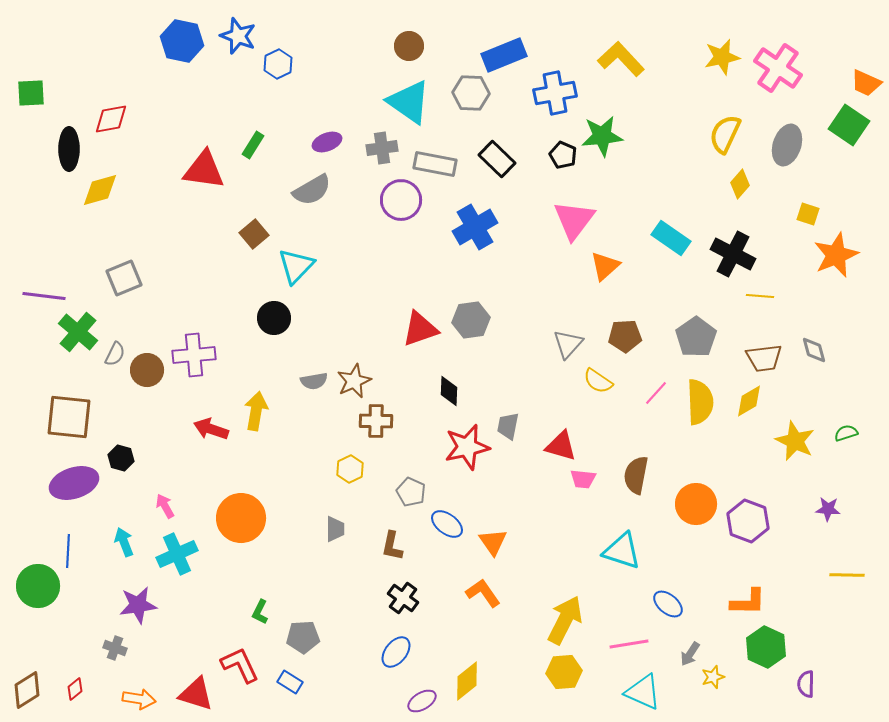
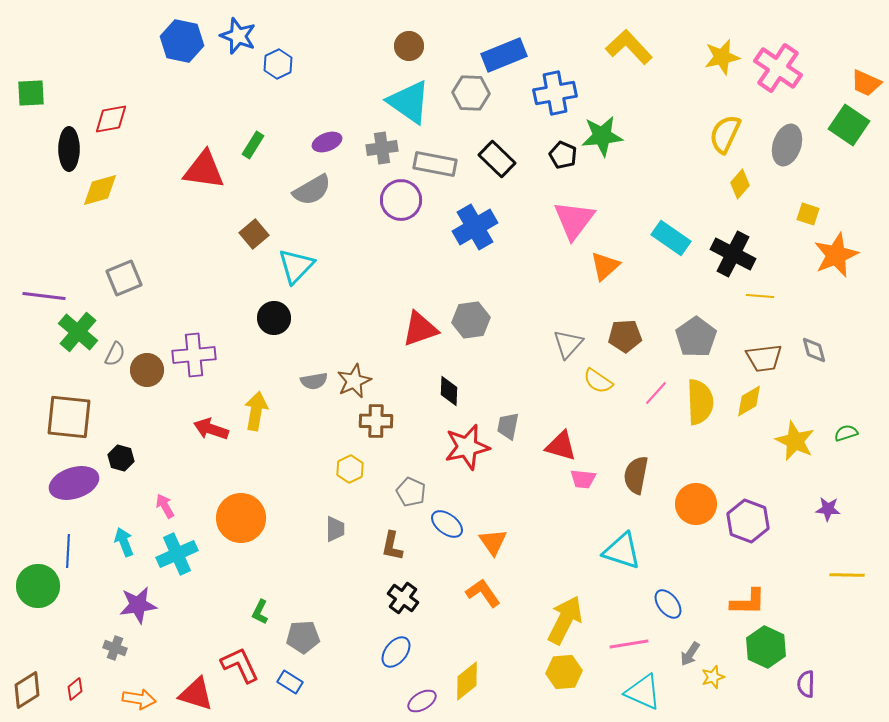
yellow L-shape at (621, 59): moved 8 px right, 12 px up
blue ellipse at (668, 604): rotated 12 degrees clockwise
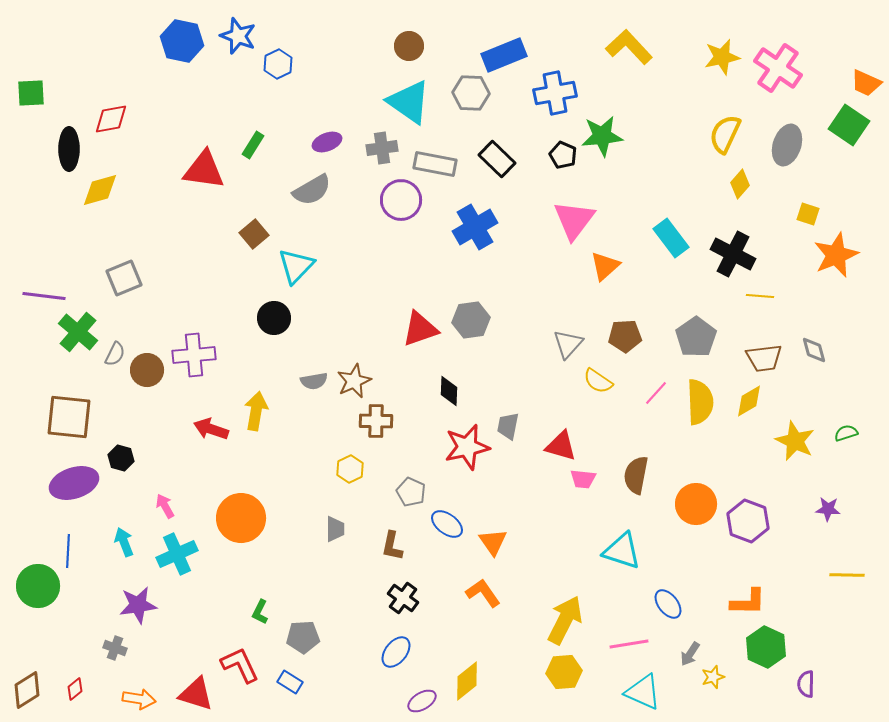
cyan rectangle at (671, 238): rotated 18 degrees clockwise
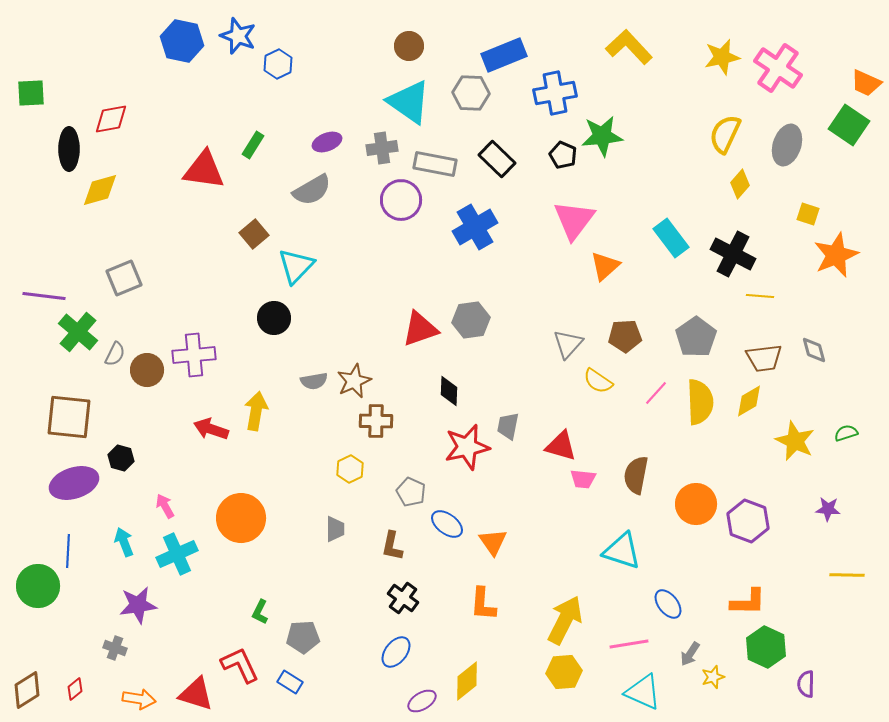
orange L-shape at (483, 593): moved 11 px down; rotated 141 degrees counterclockwise
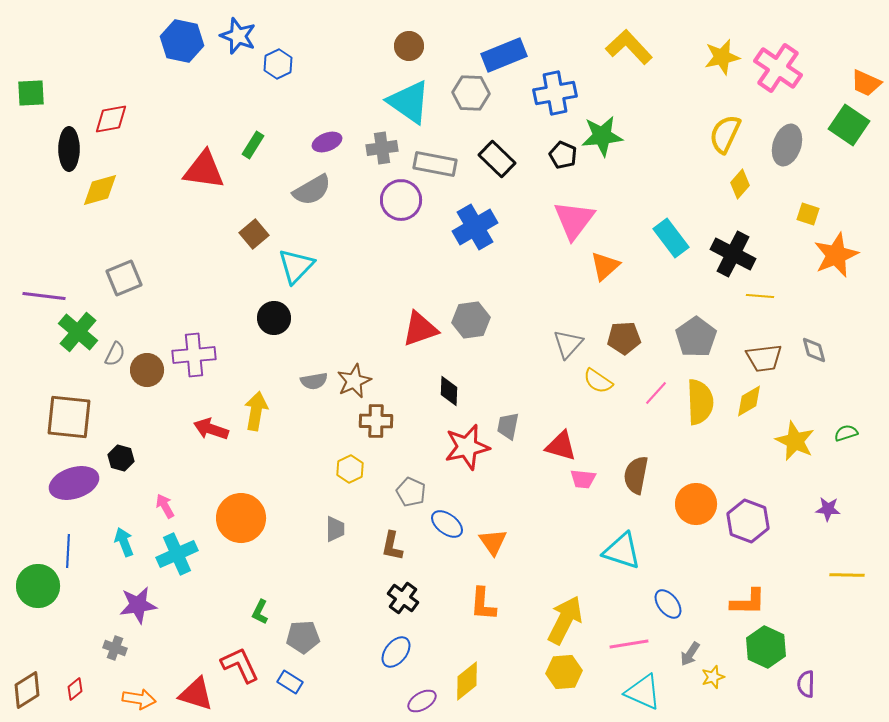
brown pentagon at (625, 336): moved 1 px left, 2 px down
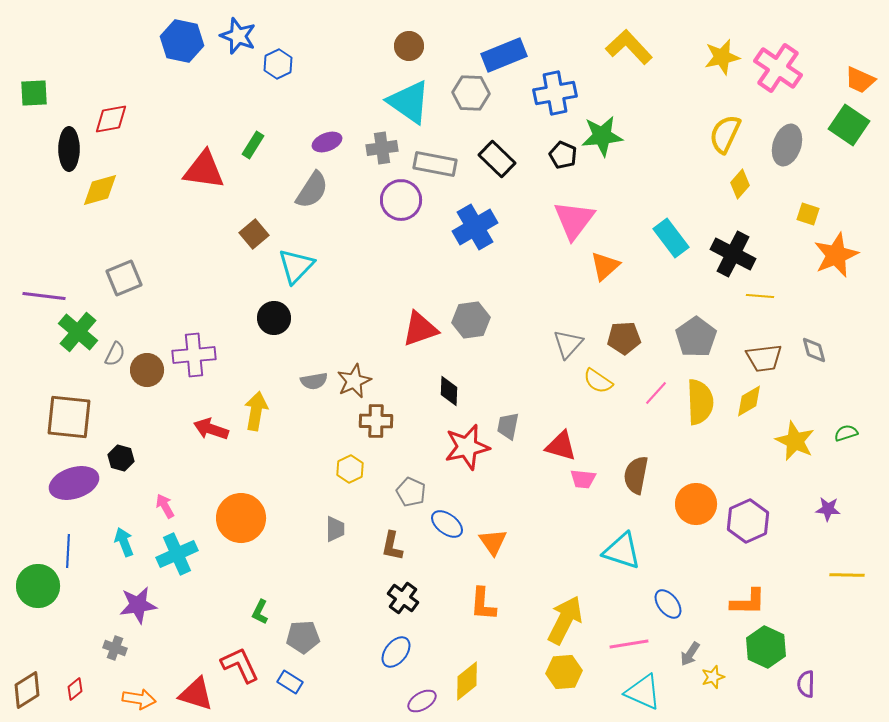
orange trapezoid at (866, 83): moved 6 px left, 3 px up
green square at (31, 93): moved 3 px right
gray semicircle at (312, 190): rotated 27 degrees counterclockwise
purple hexagon at (748, 521): rotated 15 degrees clockwise
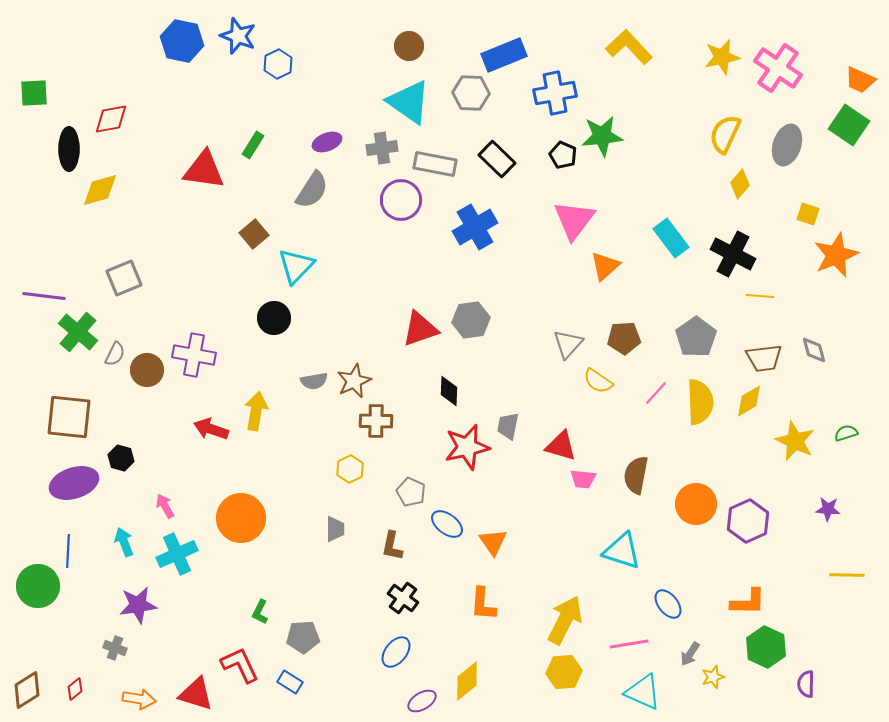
purple cross at (194, 355): rotated 15 degrees clockwise
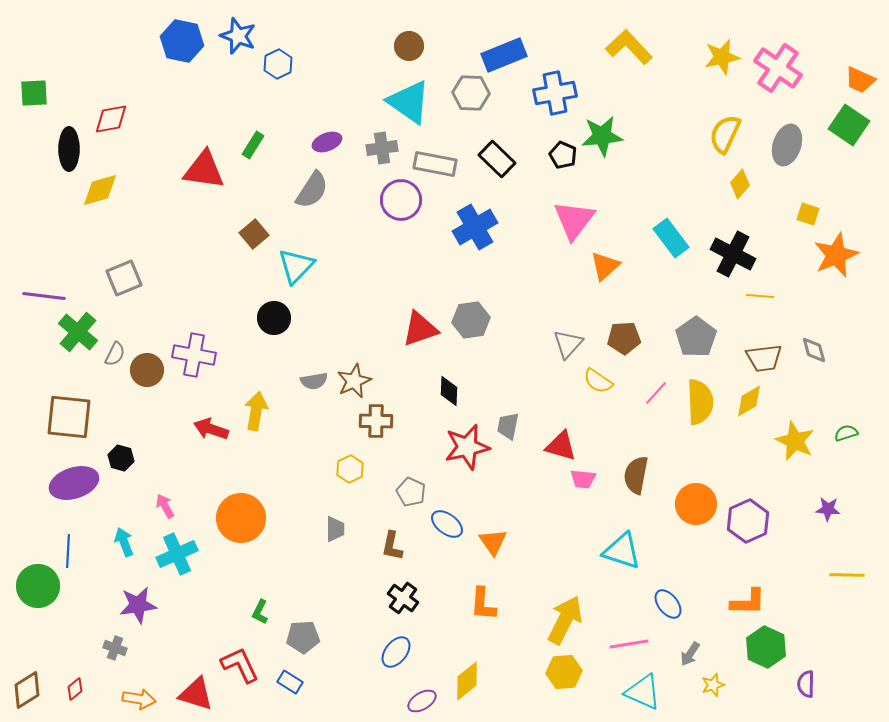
yellow star at (713, 677): moved 8 px down
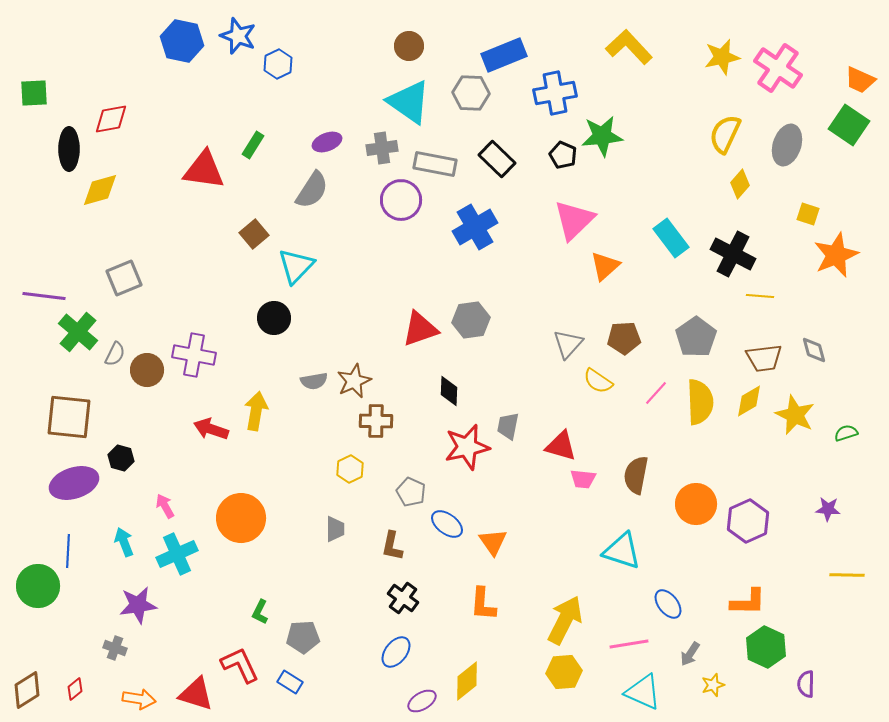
pink triangle at (574, 220): rotated 9 degrees clockwise
yellow star at (795, 441): moved 26 px up
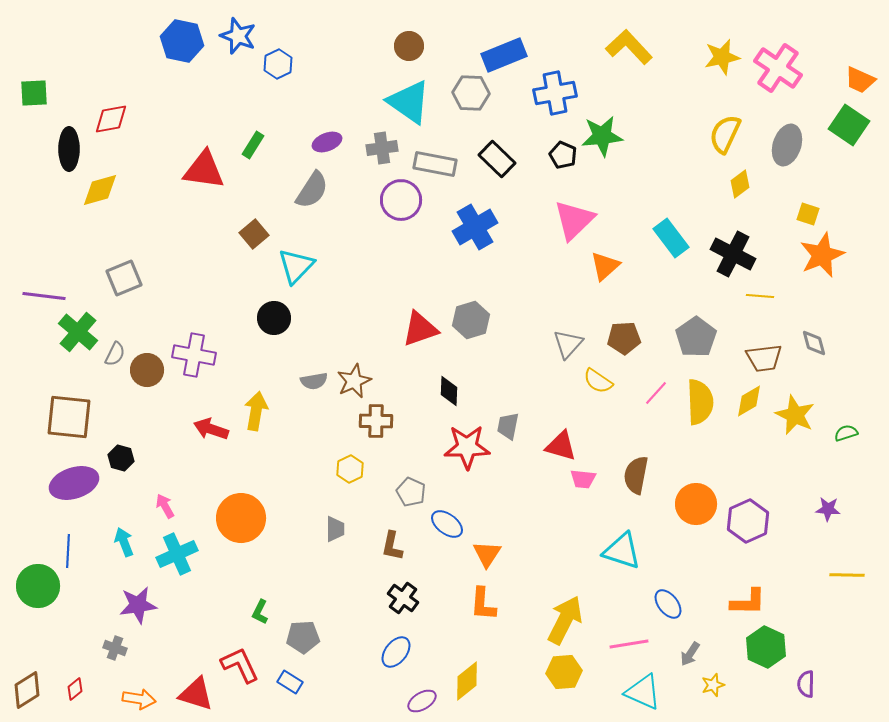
yellow diamond at (740, 184): rotated 12 degrees clockwise
orange star at (836, 255): moved 14 px left
gray hexagon at (471, 320): rotated 9 degrees counterclockwise
gray diamond at (814, 350): moved 7 px up
red star at (467, 447): rotated 12 degrees clockwise
orange triangle at (493, 542): moved 6 px left, 12 px down; rotated 8 degrees clockwise
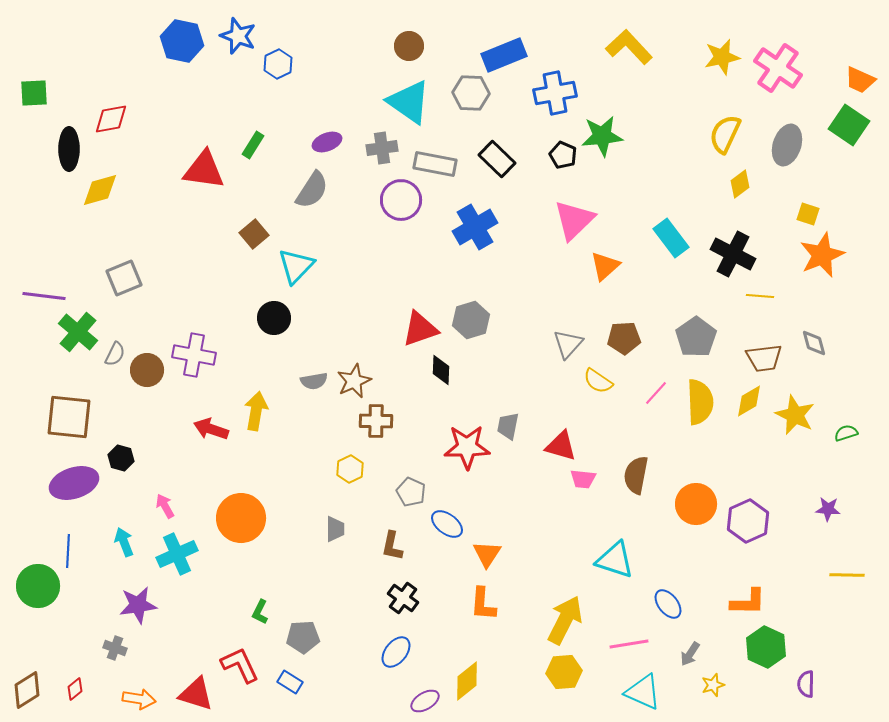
black diamond at (449, 391): moved 8 px left, 21 px up
cyan triangle at (622, 551): moved 7 px left, 9 px down
purple ellipse at (422, 701): moved 3 px right
